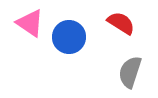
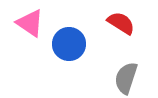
blue circle: moved 7 px down
gray semicircle: moved 4 px left, 6 px down
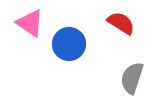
gray semicircle: moved 6 px right
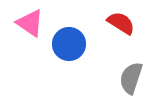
gray semicircle: moved 1 px left
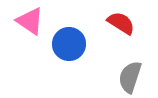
pink triangle: moved 2 px up
gray semicircle: moved 1 px left, 1 px up
